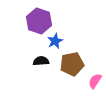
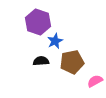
purple hexagon: moved 1 px left, 1 px down
brown pentagon: moved 2 px up
pink semicircle: rotated 28 degrees clockwise
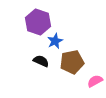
black semicircle: rotated 28 degrees clockwise
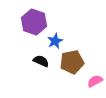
purple hexagon: moved 4 px left
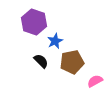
black semicircle: rotated 21 degrees clockwise
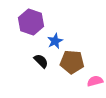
purple hexagon: moved 3 px left
brown pentagon: rotated 15 degrees clockwise
pink semicircle: rotated 14 degrees clockwise
